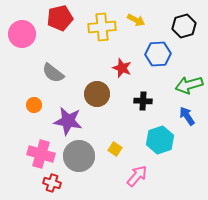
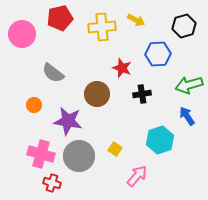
black cross: moved 1 px left, 7 px up; rotated 12 degrees counterclockwise
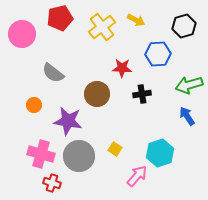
yellow cross: rotated 32 degrees counterclockwise
red star: rotated 18 degrees counterclockwise
cyan hexagon: moved 13 px down
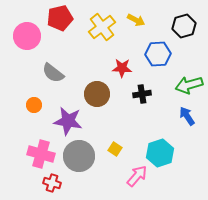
pink circle: moved 5 px right, 2 px down
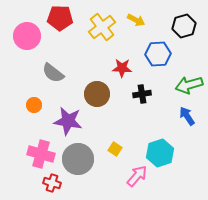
red pentagon: rotated 15 degrees clockwise
gray circle: moved 1 px left, 3 px down
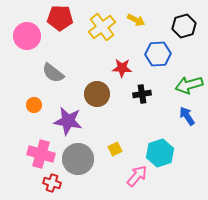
yellow square: rotated 32 degrees clockwise
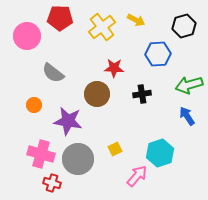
red star: moved 8 px left
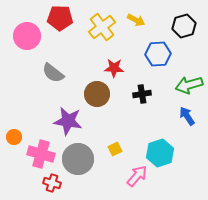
orange circle: moved 20 px left, 32 px down
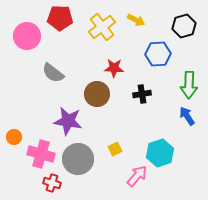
green arrow: rotated 72 degrees counterclockwise
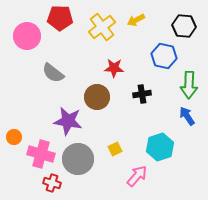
yellow arrow: rotated 126 degrees clockwise
black hexagon: rotated 20 degrees clockwise
blue hexagon: moved 6 px right, 2 px down; rotated 15 degrees clockwise
brown circle: moved 3 px down
cyan hexagon: moved 6 px up
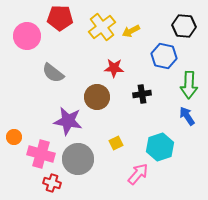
yellow arrow: moved 5 px left, 11 px down
yellow square: moved 1 px right, 6 px up
pink arrow: moved 1 px right, 2 px up
